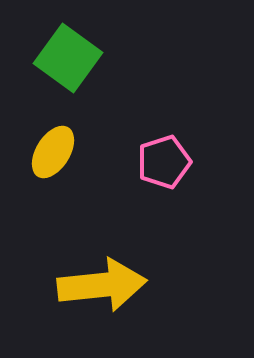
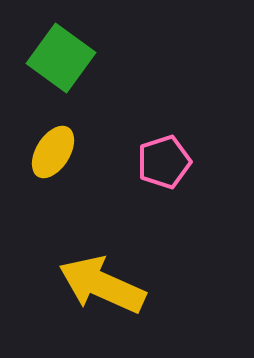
green square: moved 7 px left
yellow arrow: rotated 150 degrees counterclockwise
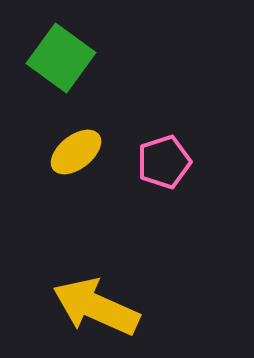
yellow ellipse: moved 23 px right; rotated 20 degrees clockwise
yellow arrow: moved 6 px left, 22 px down
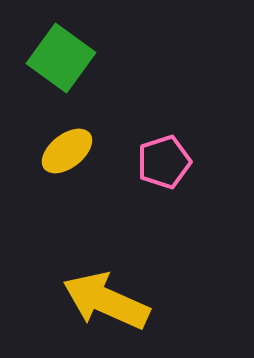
yellow ellipse: moved 9 px left, 1 px up
yellow arrow: moved 10 px right, 6 px up
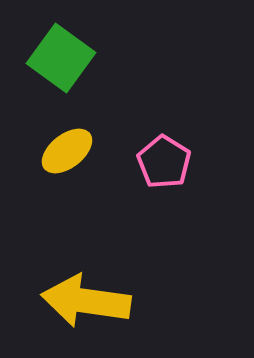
pink pentagon: rotated 22 degrees counterclockwise
yellow arrow: moved 20 px left; rotated 16 degrees counterclockwise
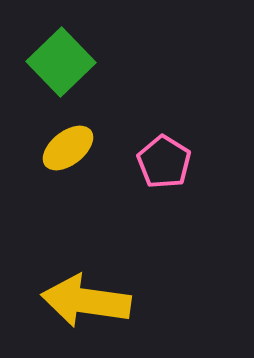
green square: moved 4 px down; rotated 10 degrees clockwise
yellow ellipse: moved 1 px right, 3 px up
